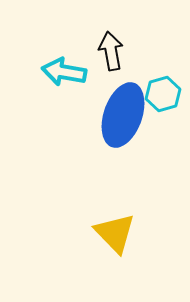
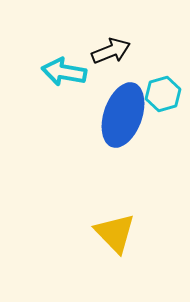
black arrow: rotated 78 degrees clockwise
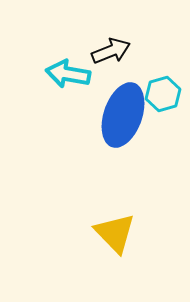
cyan arrow: moved 4 px right, 2 px down
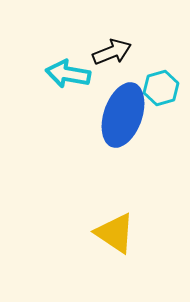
black arrow: moved 1 px right, 1 px down
cyan hexagon: moved 2 px left, 6 px up
yellow triangle: rotated 12 degrees counterclockwise
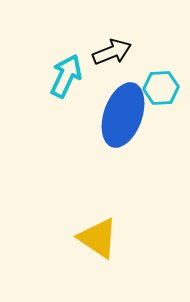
cyan arrow: moved 2 px left, 2 px down; rotated 105 degrees clockwise
cyan hexagon: rotated 12 degrees clockwise
yellow triangle: moved 17 px left, 5 px down
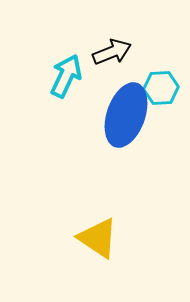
blue ellipse: moved 3 px right
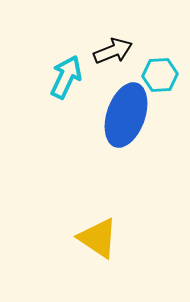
black arrow: moved 1 px right, 1 px up
cyan arrow: moved 1 px down
cyan hexagon: moved 1 px left, 13 px up
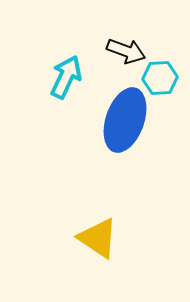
black arrow: moved 13 px right; rotated 42 degrees clockwise
cyan hexagon: moved 3 px down
blue ellipse: moved 1 px left, 5 px down
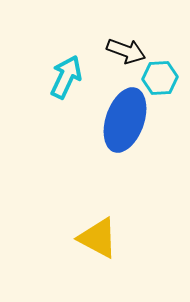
yellow triangle: rotated 6 degrees counterclockwise
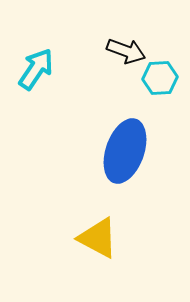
cyan arrow: moved 30 px left, 8 px up; rotated 9 degrees clockwise
blue ellipse: moved 31 px down
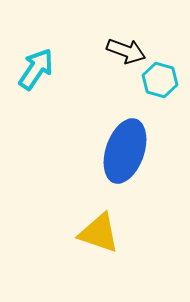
cyan hexagon: moved 2 px down; rotated 20 degrees clockwise
yellow triangle: moved 1 px right, 5 px up; rotated 9 degrees counterclockwise
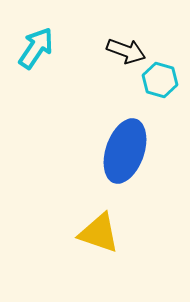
cyan arrow: moved 21 px up
